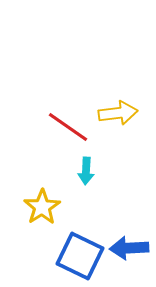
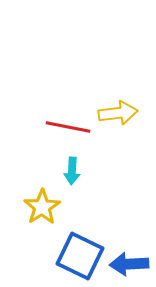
red line: rotated 24 degrees counterclockwise
cyan arrow: moved 14 px left
blue arrow: moved 16 px down
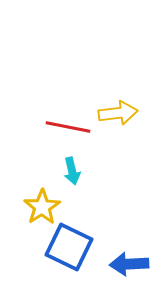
cyan arrow: rotated 16 degrees counterclockwise
blue square: moved 11 px left, 9 px up
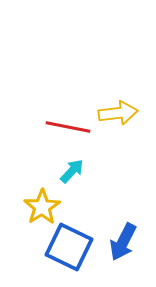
cyan arrow: rotated 124 degrees counterclockwise
blue arrow: moved 6 px left, 22 px up; rotated 60 degrees counterclockwise
